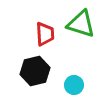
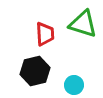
green triangle: moved 2 px right
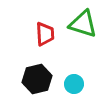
black hexagon: moved 2 px right, 8 px down
cyan circle: moved 1 px up
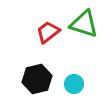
green triangle: moved 1 px right
red trapezoid: moved 3 px right, 2 px up; rotated 125 degrees counterclockwise
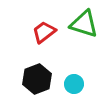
red trapezoid: moved 4 px left
black hexagon: rotated 8 degrees counterclockwise
